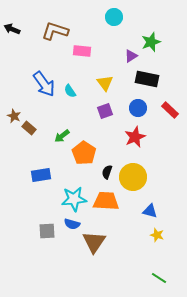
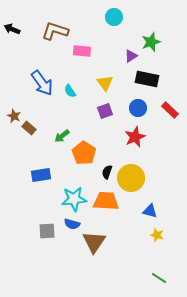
blue arrow: moved 2 px left, 1 px up
yellow circle: moved 2 px left, 1 px down
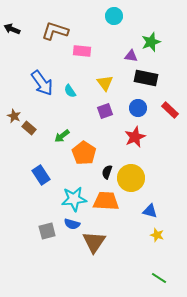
cyan circle: moved 1 px up
purple triangle: rotated 40 degrees clockwise
black rectangle: moved 1 px left, 1 px up
blue rectangle: rotated 66 degrees clockwise
gray square: rotated 12 degrees counterclockwise
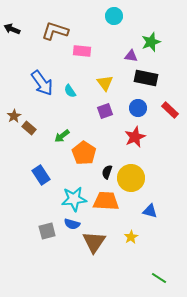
brown star: rotated 16 degrees clockwise
yellow star: moved 26 px left, 2 px down; rotated 24 degrees clockwise
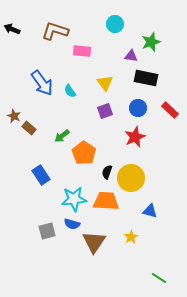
cyan circle: moved 1 px right, 8 px down
brown star: rotated 16 degrees counterclockwise
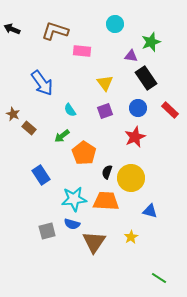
black rectangle: rotated 45 degrees clockwise
cyan semicircle: moved 19 px down
brown star: moved 1 px left, 2 px up
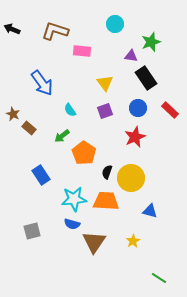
gray square: moved 15 px left
yellow star: moved 2 px right, 4 px down
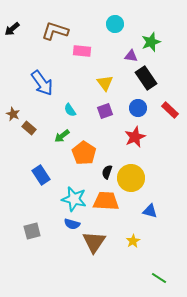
black arrow: rotated 63 degrees counterclockwise
cyan star: rotated 20 degrees clockwise
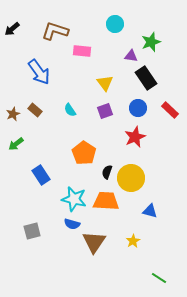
blue arrow: moved 3 px left, 11 px up
brown star: rotated 24 degrees clockwise
brown rectangle: moved 6 px right, 18 px up
green arrow: moved 46 px left, 8 px down
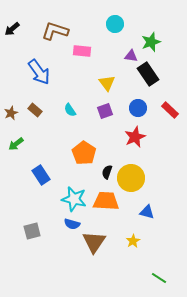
black rectangle: moved 2 px right, 4 px up
yellow triangle: moved 2 px right
brown star: moved 2 px left, 1 px up
blue triangle: moved 3 px left, 1 px down
